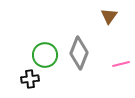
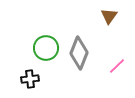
green circle: moved 1 px right, 7 px up
pink line: moved 4 px left, 2 px down; rotated 30 degrees counterclockwise
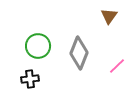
green circle: moved 8 px left, 2 px up
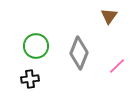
green circle: moved 2 px left
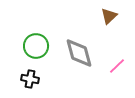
brown triangle: rotated 12 degrees clockwise
gray diamond: rotated 36 degrees counterclockwise
black cross: rotated 18 degrees clockwise
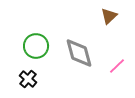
black cross: moved 2 px left; rotated 30 degrees clockwise
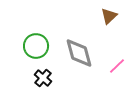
black cross: moved 15 px right, 1 px up
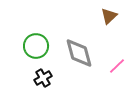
black cross: rotated 18 degrees clockwise
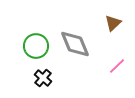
brown triangle: moved 4 px right, 7 px down
gray diamond: moved 4 px left, 9 px up; rotated 8 degrees counterclockwise
black cross: rotated 18 degrees counterclockwise
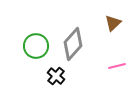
gray diamond: moved 2 px left; rotated 64 degrees clockwise
pink line: rotated 30 degrees clockwise
black cross: moved 13 px right, 2 px up
